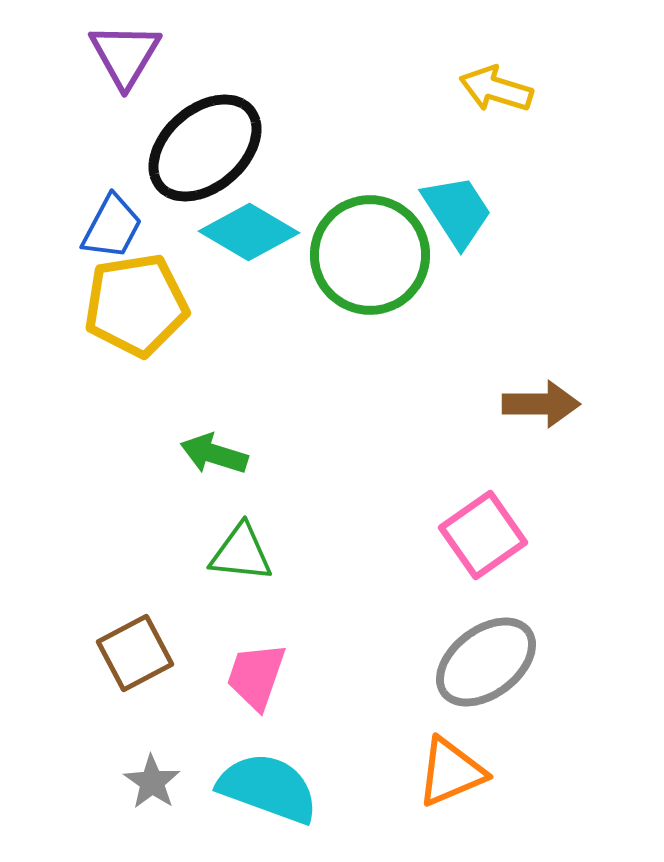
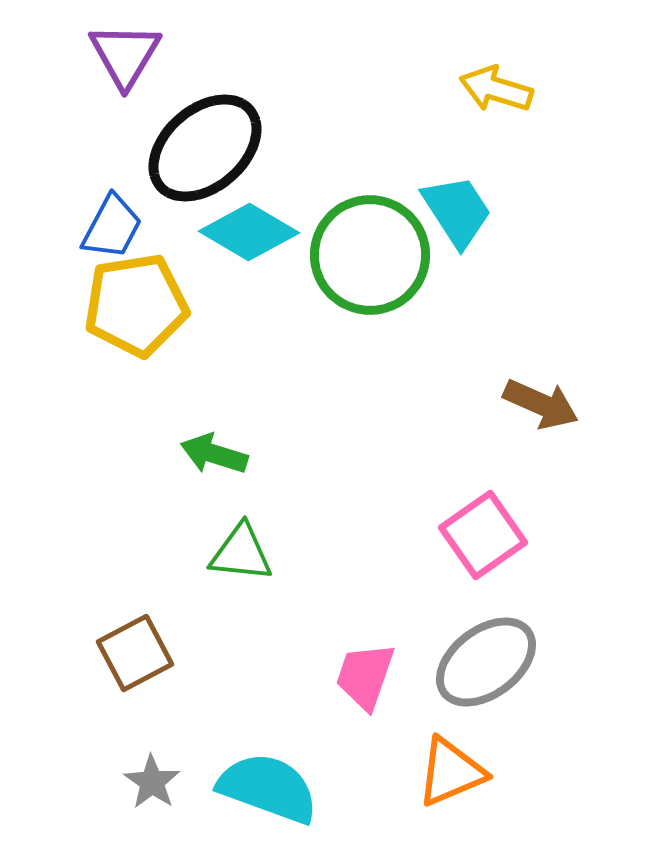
brown arrow: rotated 24 degrees clockwise
pink trapezoid: moved 109 px right
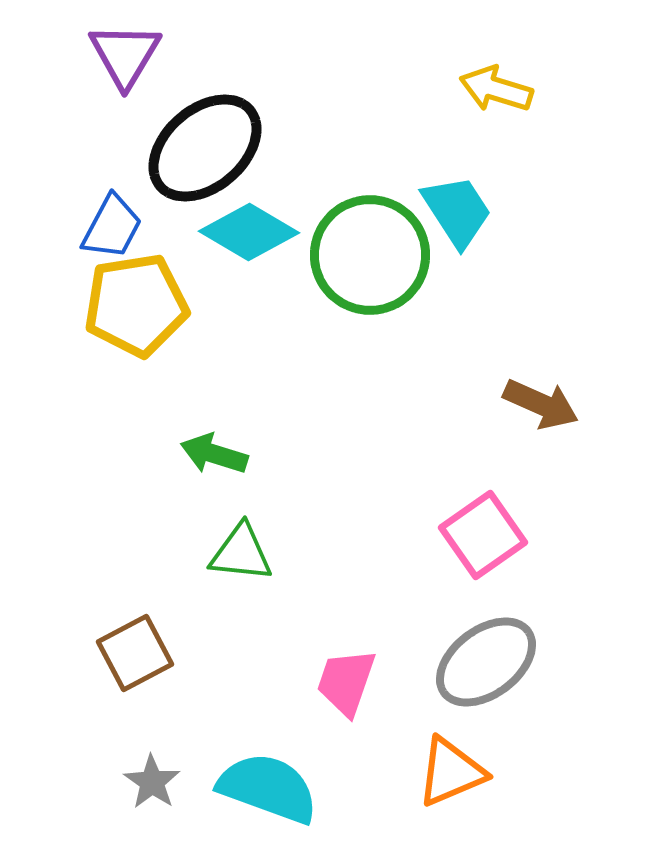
pink trapezoid: moved 19 px left, 6 px down
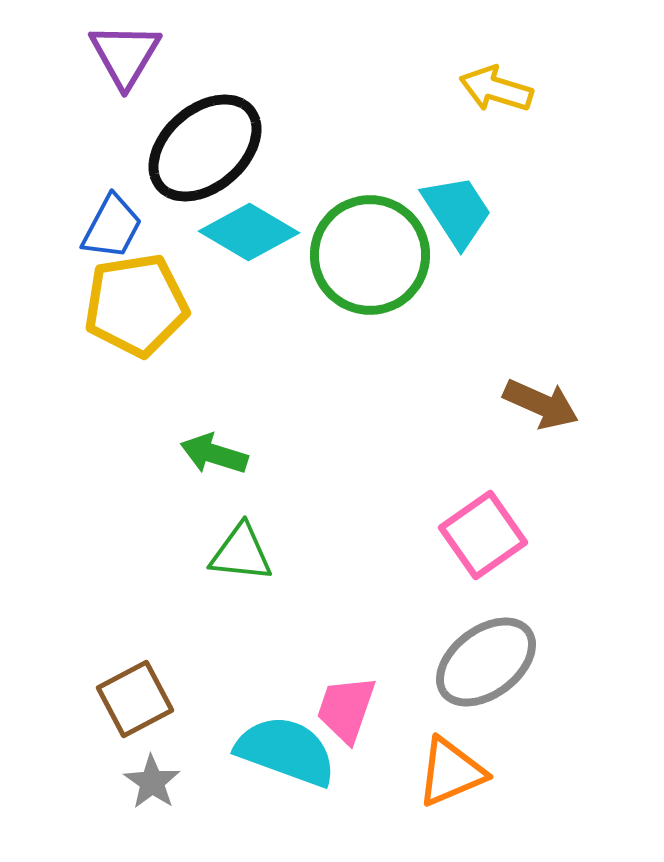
brown square: moved 46 px down
pink trapezoid: moved 27 px down
cyan semicircle: moved 18 px right, 37 px up
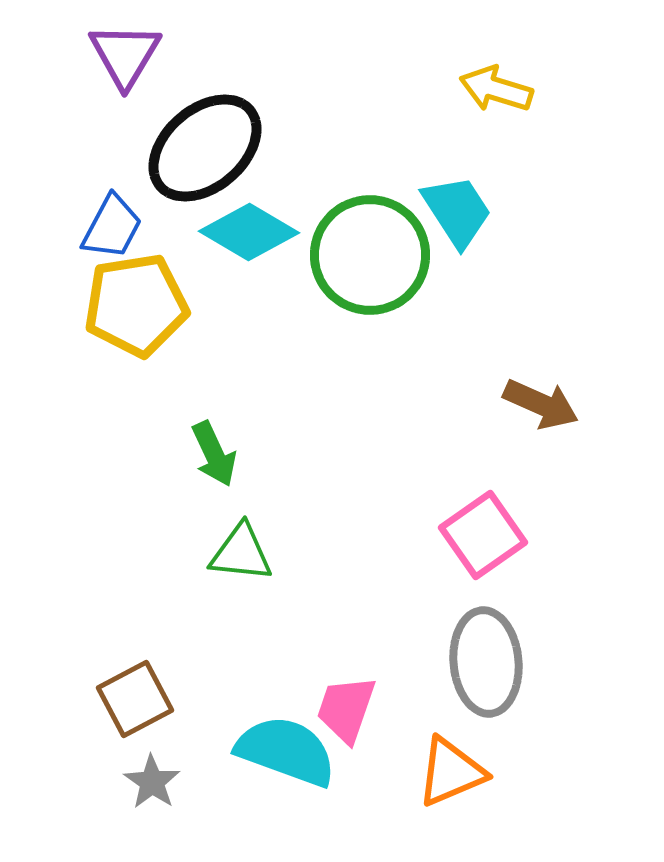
green arrow: rotated 132 degrees counterclockwise
gray ellipse: rotated 58 degrees counterclockwise
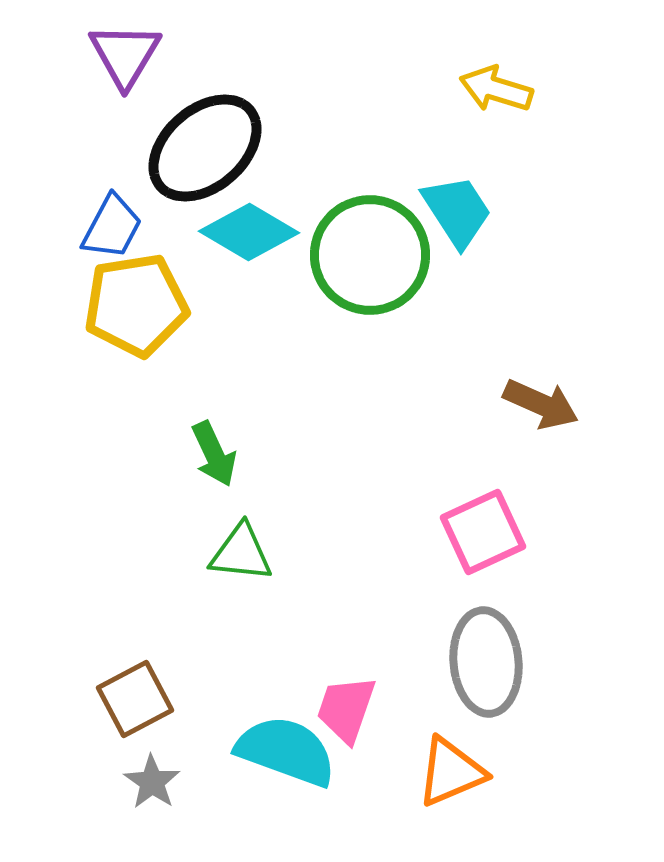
pink square: moved 3 px up; rotated 10 degrees clockwise
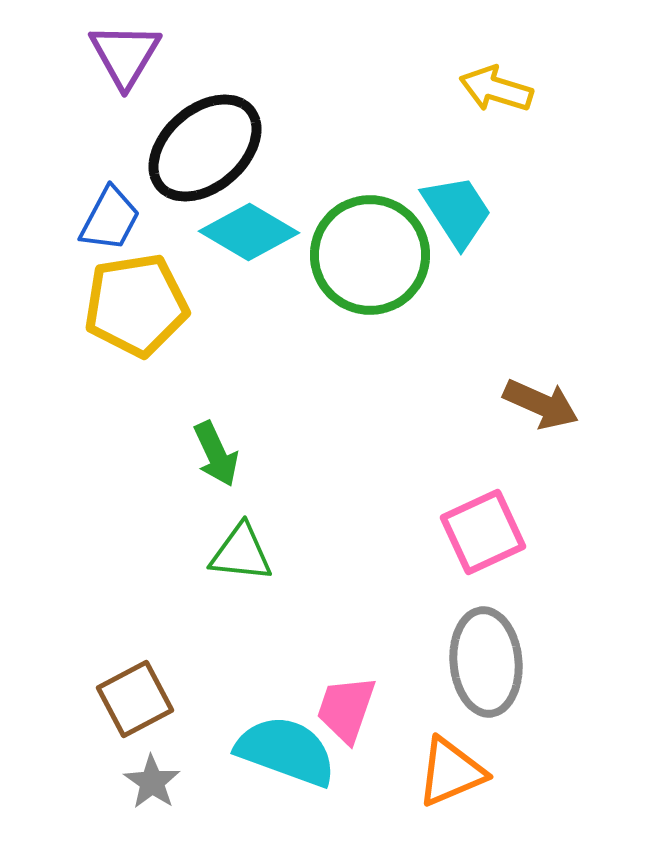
blue trapezoid: moved 2 px left, 8 px up
green arrow: moved 2 px right
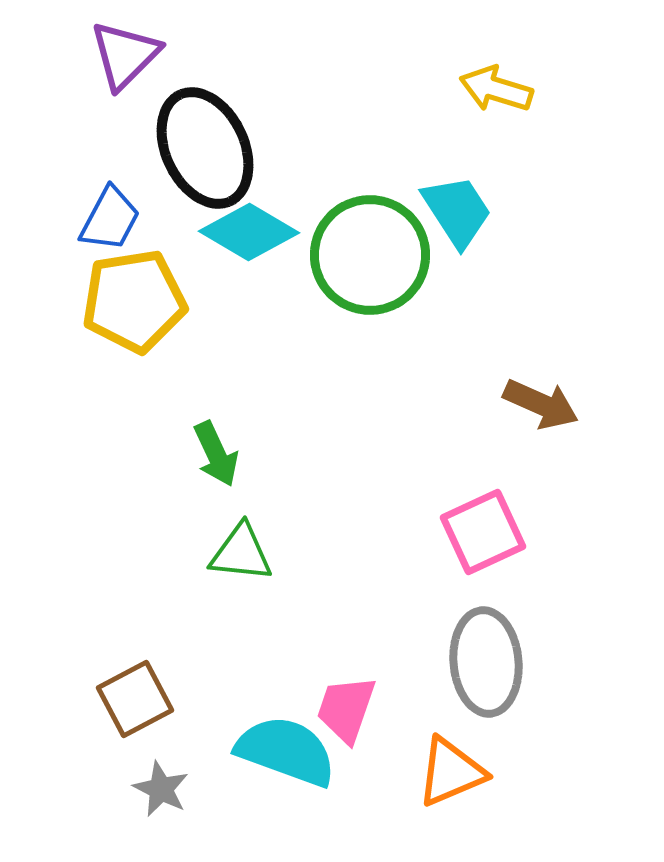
purple triangle: rotated 14 degrees clockwise
black ellipse: rotated 74 degrees counterclockwise
yellow pentagon: moved 2 px left, 4 px up
gray star: moved 9 px right, 7 px down; rotated 8 degrees counterclockwise
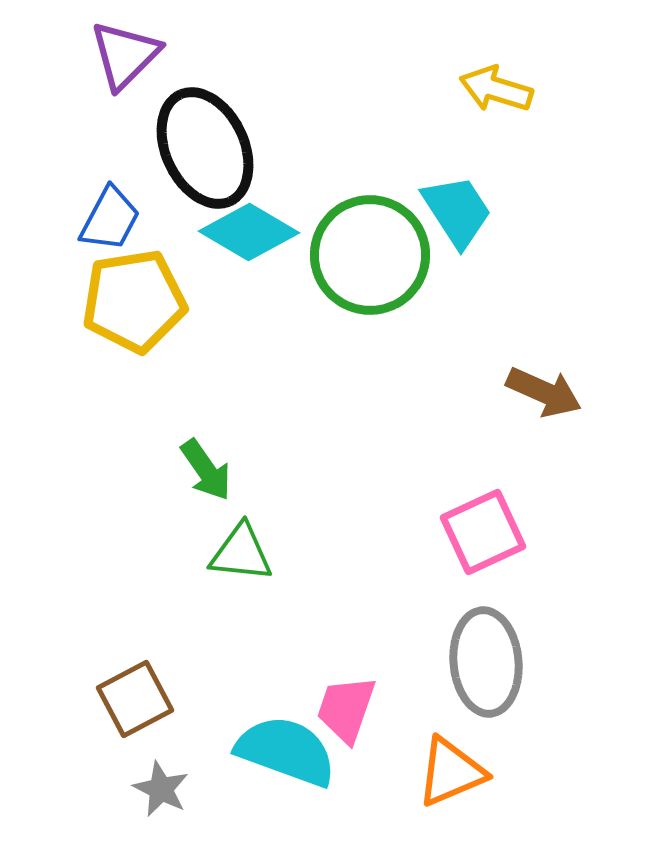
brown arrow: moved 3 px right, 12 px up
green arrow: moved 10 px left, 16 px down; rotated 10 degrees counterclockwise
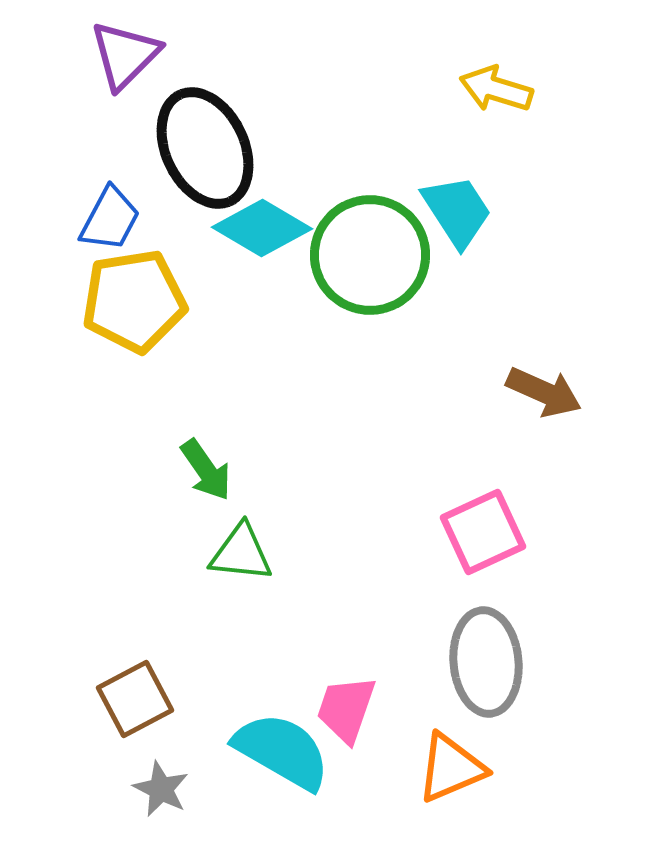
cyan diamond: moved 13 px right, 4 px up
cyan semicircle: moved 4 px left; rotated 10 degrees clockwise
orange triangle: moved 4 px up
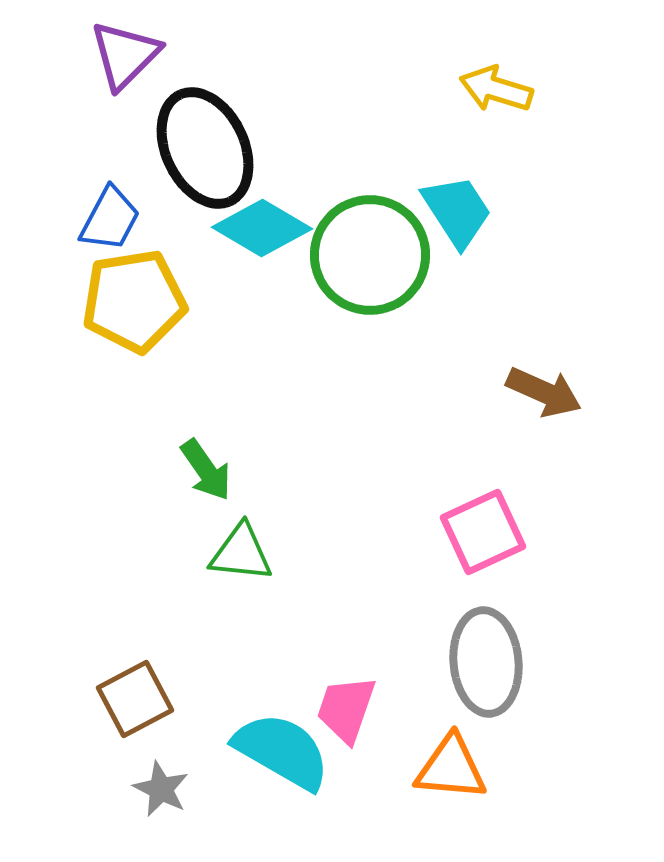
orange triangle: rotated 28 degrees clockwise
